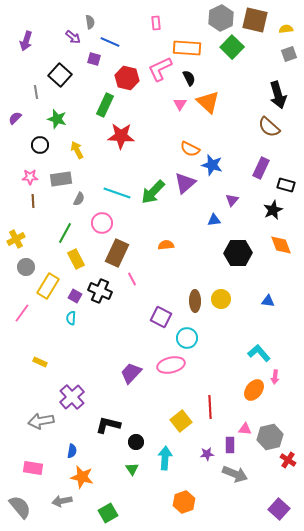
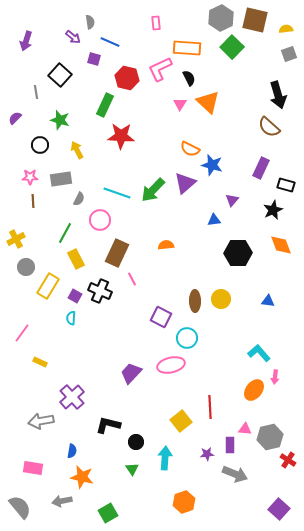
green star at (57, 119): moved 3 px right, 1 px down
green arrow at (153, 192): moved 2 px up
pink circle at (102, 223): moved 2 px left, 3 px up
pink line at (22, 313): moved 20 px down
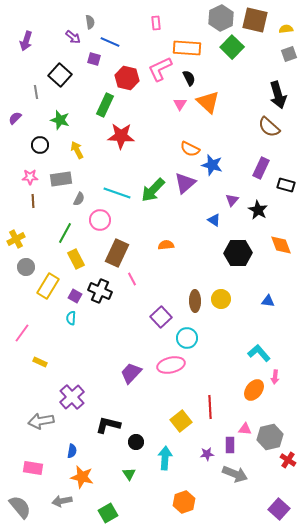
black star at (273, 210): moved 15 px left; rotated 18 degrees counterclockwise
blue triangle at (214, 220): rotated 40 degrees clockwise
purple square at (161, 317): rotated 20 degrees clockwise
green triangle at (132, 469): moved 3 px left, 5 px down
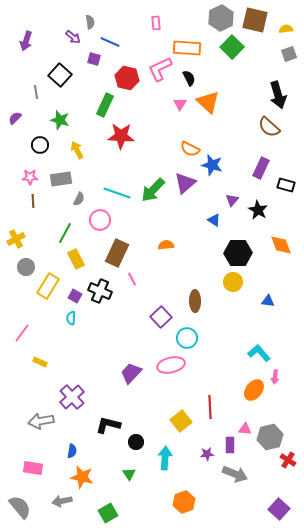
yellow circle at (221, 299): moved 12 px right, 17 px up
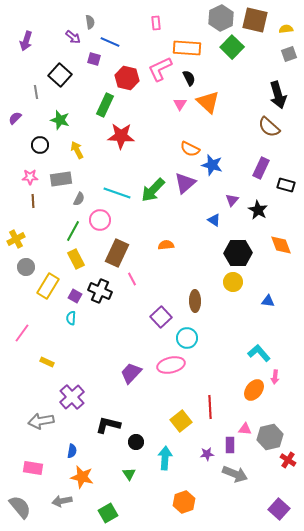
green line at (65, 233): moved 8 px right, 2 px up
yellow rectangle at (40, 362): moved 7 px right
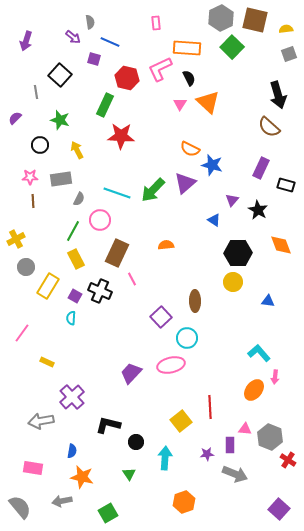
gray hexagon at (270, 437): rotated 25 degrees counterclockwise
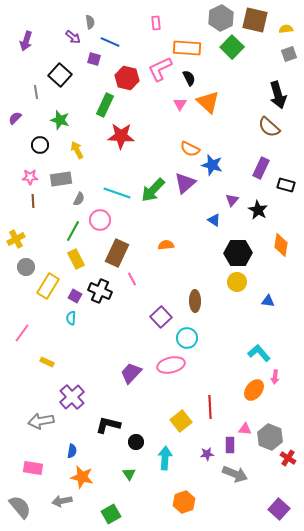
orange diamond at (281, 245): rotated 30 degrees clockwise
yellow circle at (233, 282): moved 4 px right
red cross at (288, 460): moved 2 px up
green square at (108, 513): moved 3 px right, 1 px down
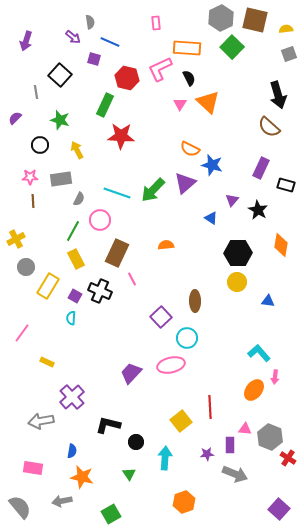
blue triangle at (214, 220): moved 3 px left, 2 px up
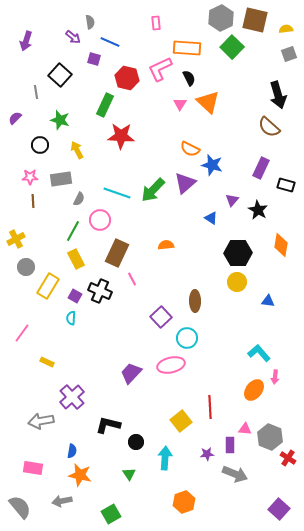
orange star at (82, 477): moved 2 px left, 2 px up
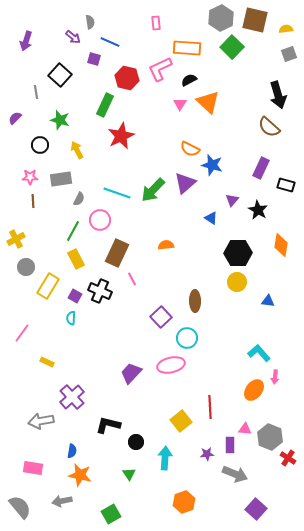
black semicircle at (189, 78): moved 2 px down; rotated 91 degrees counterclockwise
red star at (121, 136): rotated 28 degrees counterclockwise
purple square at (279, 509): moved 23 px left
